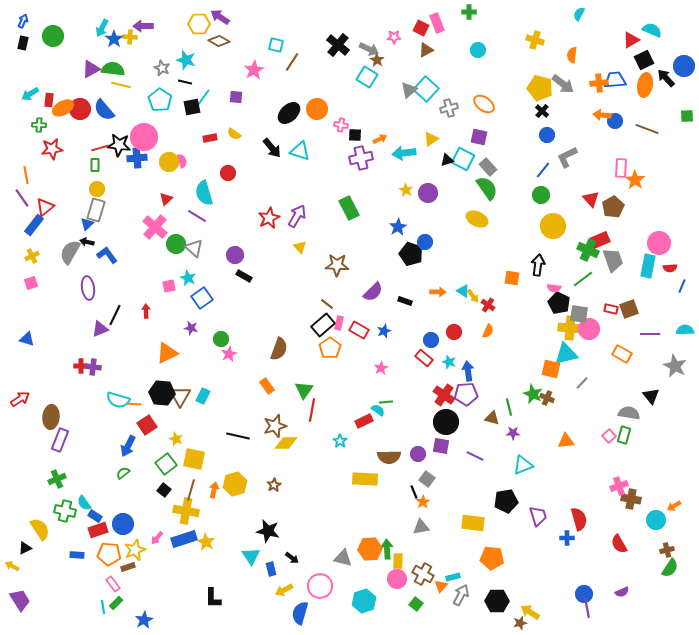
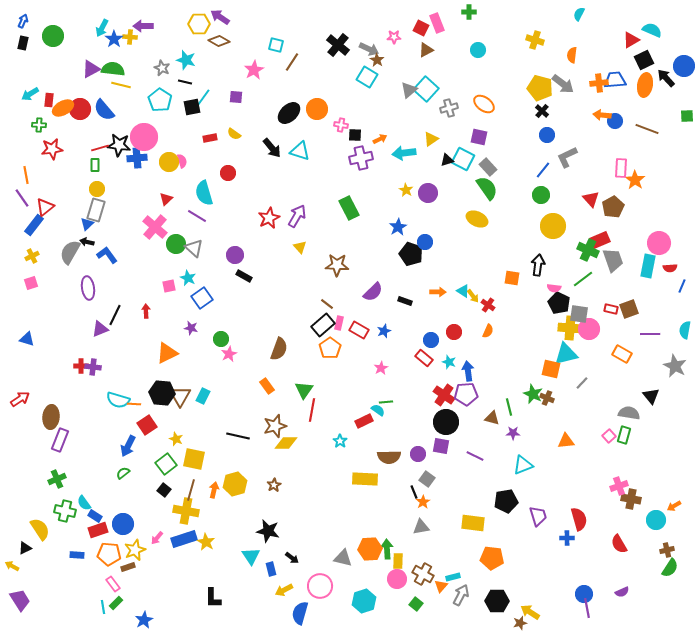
cyan semicircle at (685, 330): rotated 78 degrees counterclockwise
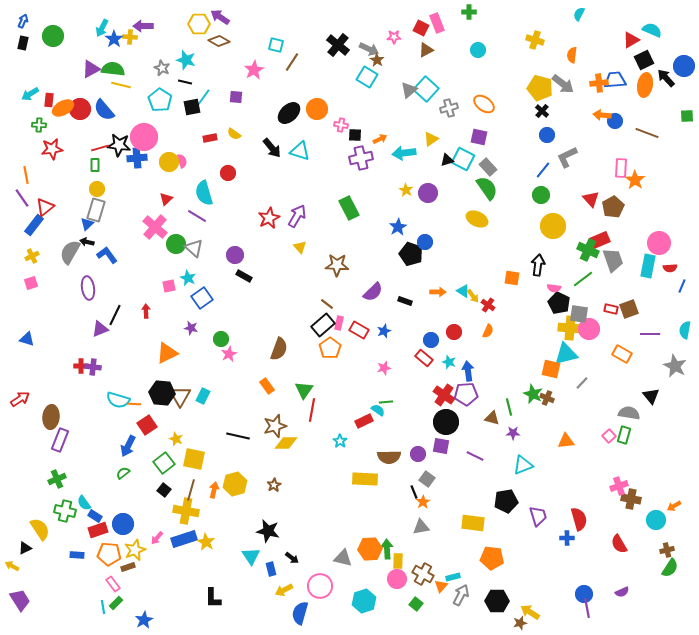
brown line at (647, 129): moved 4 px down
pink star at (381, 368): moved 3 px right; rotated 16 degrees clockwise
green square at (166, 464): moved 2 px left, 1 px up
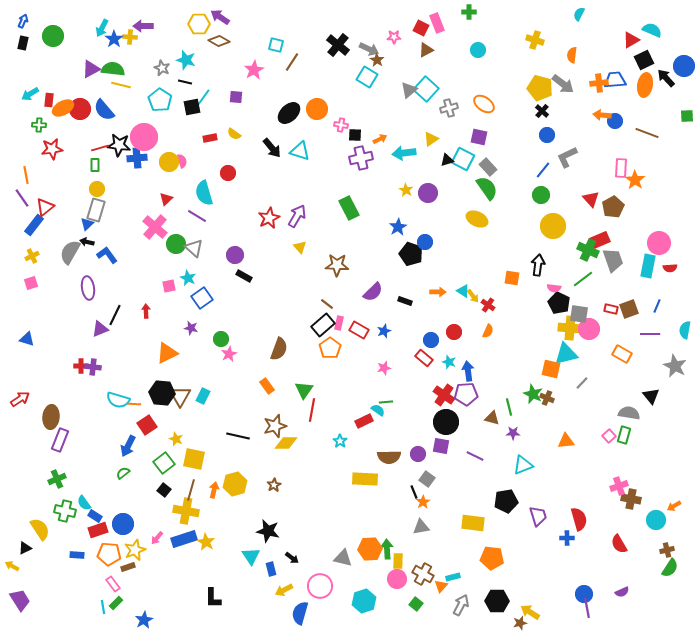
blue line at (682, 286): moved 25 px left, 20 px down
gray arrow at (461, 595): moved 10 px down
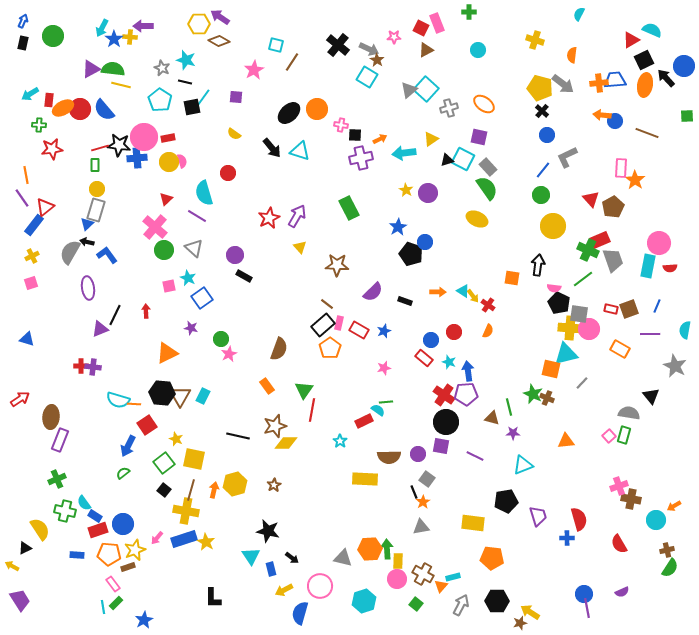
red rectangle at (210, 138): moved 42 px left
green circle at (176, 244): moved 12 px left, 6 px down
orange rectangle at (622, 354): moved 2 px left, 5 px up
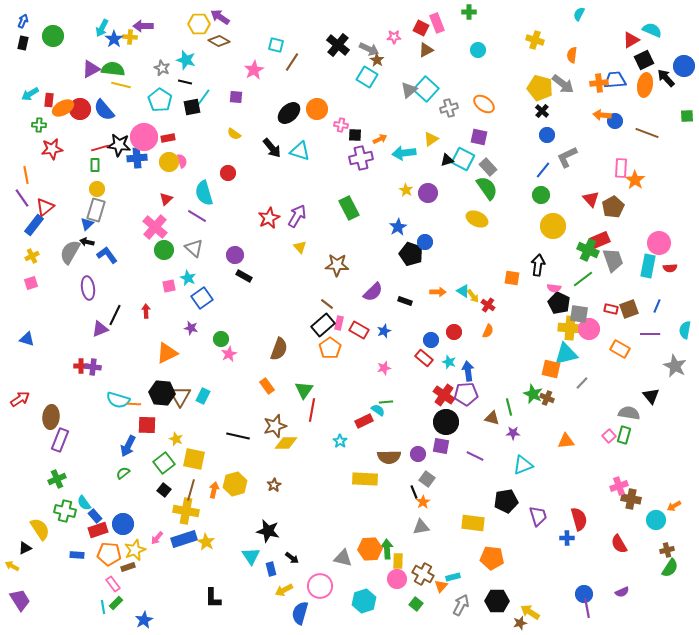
red square at (147, 425): rotated 36 degrees clockwise
blue rectangle at (95, 516): rotated 16 degrees clockwise
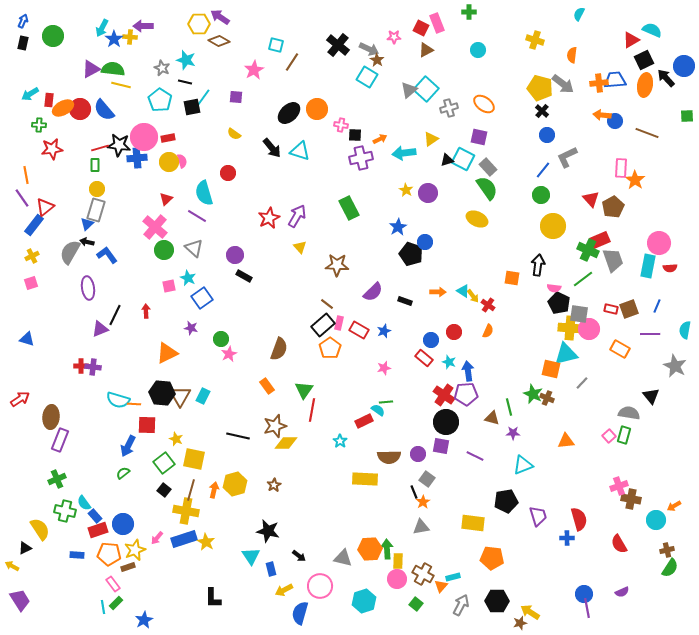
black arrow at (292, 558): moved 7 px right, 2 px up
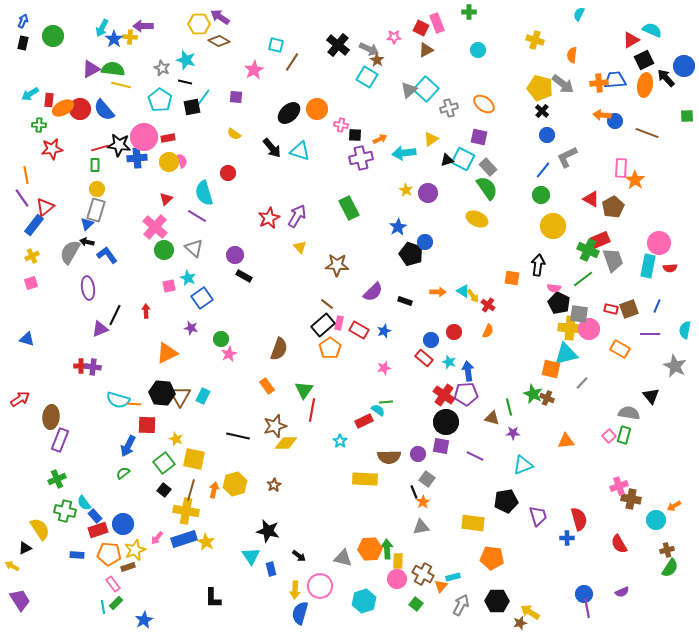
red triangle at (591, 199): rotated 18 degrees counterclockwise
yellow arrow at (284, 590): moved 11 px right; rotated 60 degrees counterclockwise
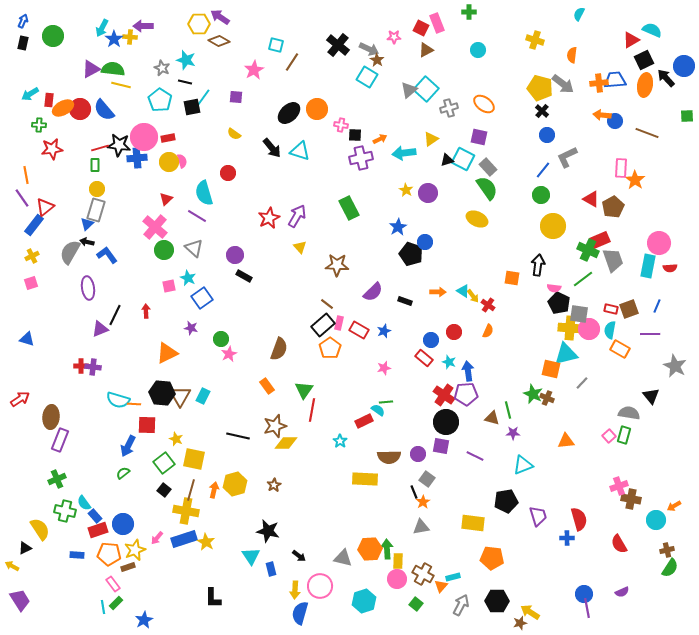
cyan semicircle at (685, 330): moved 75 px left
green line at (509, 407): moved 1 px left, 3 px down
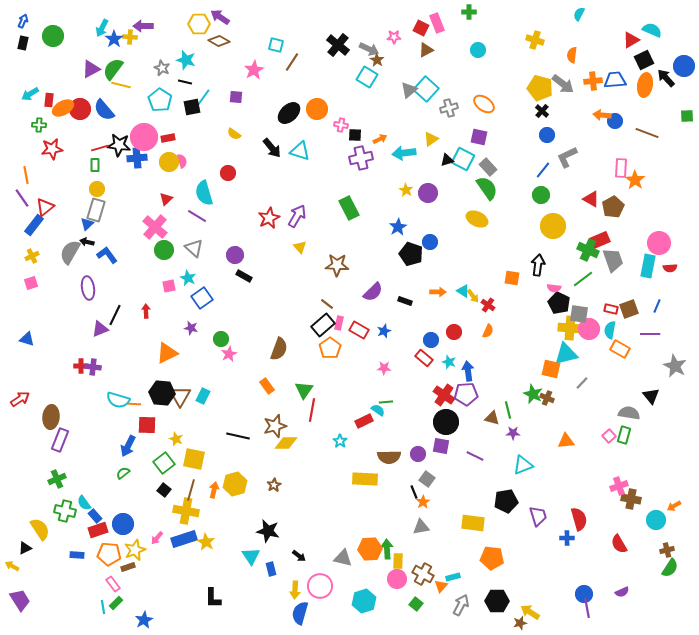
green semicircle at (113, 69): rotated 60 degrees counterclockwise
orange cross at (599, 83): moved 6 px left, 2 px up
blue circle at (425, 242): moved 5 px right
pink star at (384, 368): rotated 16 degrees clockwise
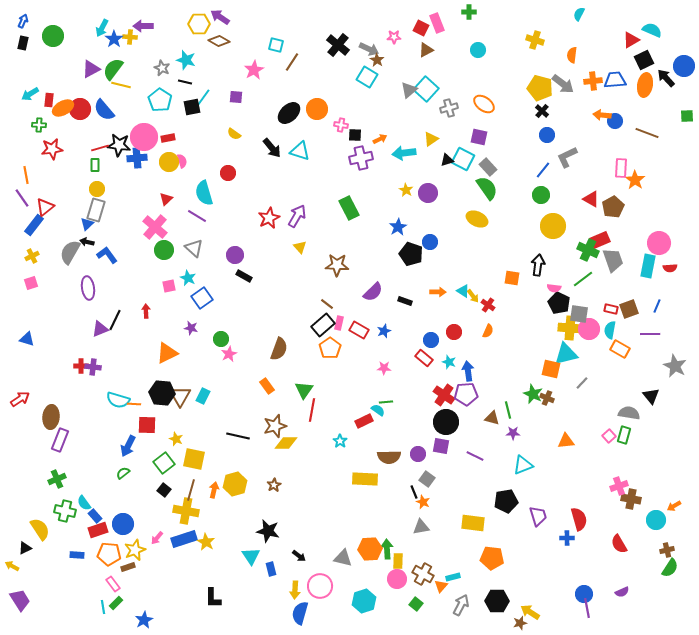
black line at (115, 315): moved 5 px down
orange star at (423, 502): rotated 16 degrees counterclockwise
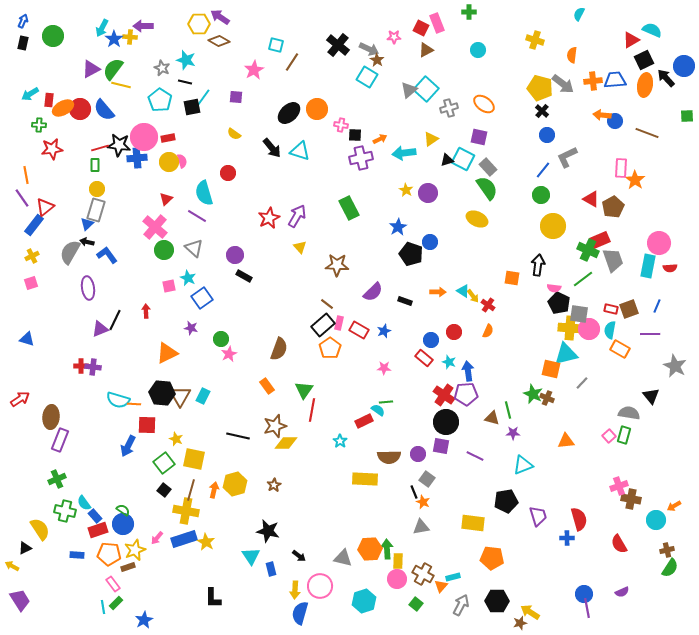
green semicircle at (123, 473): moved 37 px down; rotated 72 degrees clockwise
